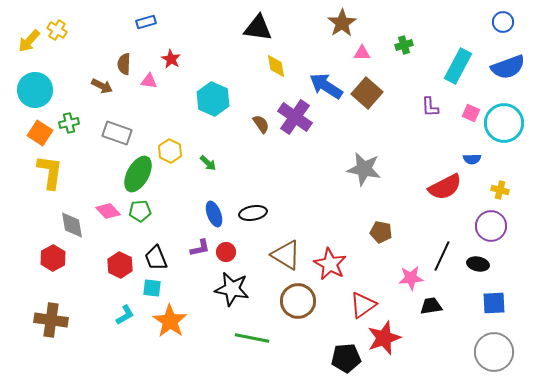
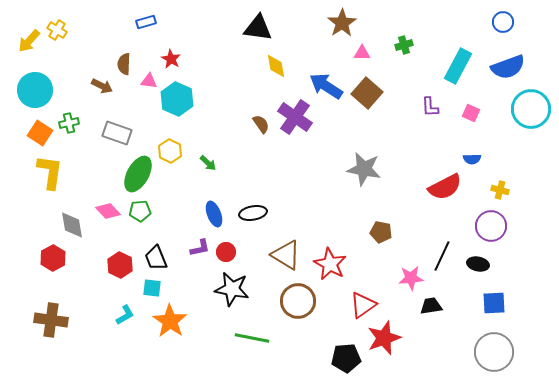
cyan hexagon at (213, 99): moved 36 px left
cyan circle at (504, 123): moved 27 px right, 14 px up
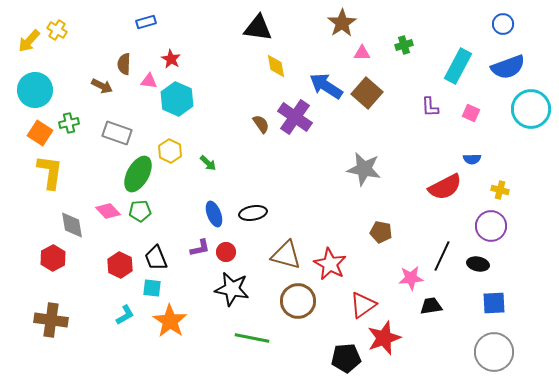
blue circle at (503, 22): moved 2 px down
brown triangle at (286, 255): rotated 16 degrees counterclockwise
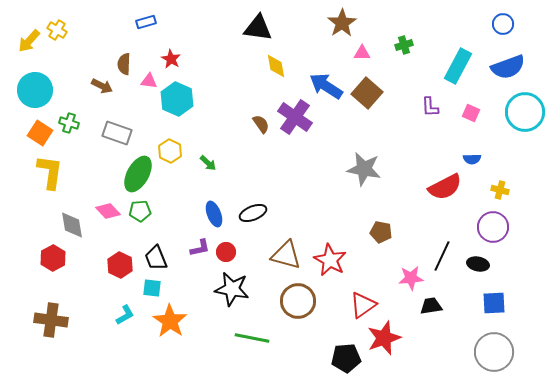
cyan circle at (531, 109): moved 6 px left, 3 px down
green cross at (69, 123): rotated 30 degrees clockwise
black ellipse at (253, 213): rotated 12 degrees counterclockwise
purple circle at (491, 226): moved 2 px right, 1 px down
red star at (330, 264): moved 4 px up
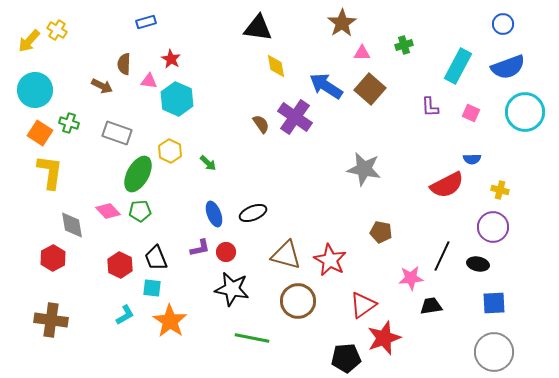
brown square at (367, 93): moved 3 px right, 4 px up
red semicircle at (445, 187): moved 2 px right, 2 px up
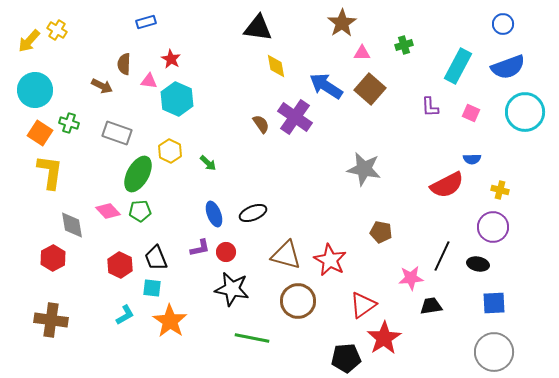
red star at (384, 338): rotated 12 degrees counterclockwise
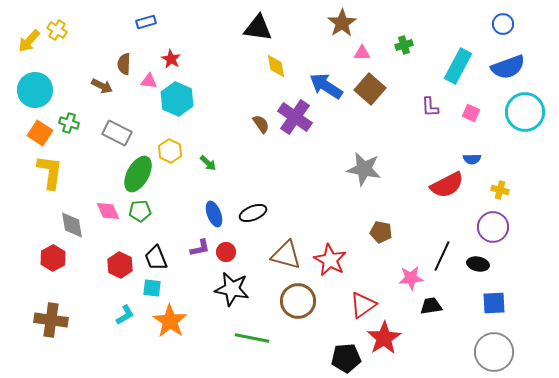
gray rectangle at (117, 133): rotated 8 degrees clockwise
pink diamond at (108, 211): rotated 20 degrees clockwise
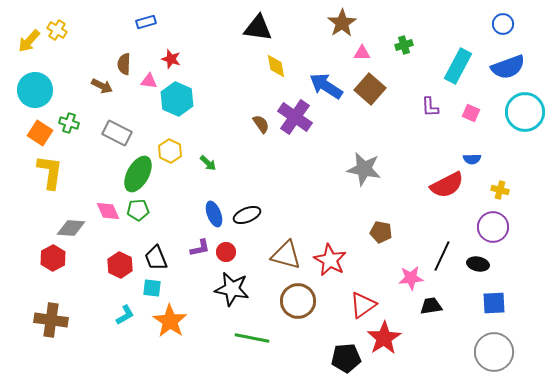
red star at (171, 59): rotated 12 degrees counterclockwise
green pentagon at (140, 211): moved 2 px left, 1 px up
black ellipse at (253, 213): moved 6 px left, 2 px down
gray diamond at (72, 225): moved 1 px left, 3 px down; rotated 76 degrees counterclockwise
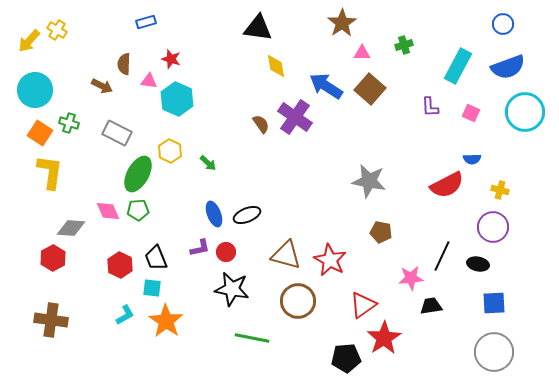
gray star at (364, 169): moved 5 px right, 12 px down
orange star at (170, 321): moved 4 px left
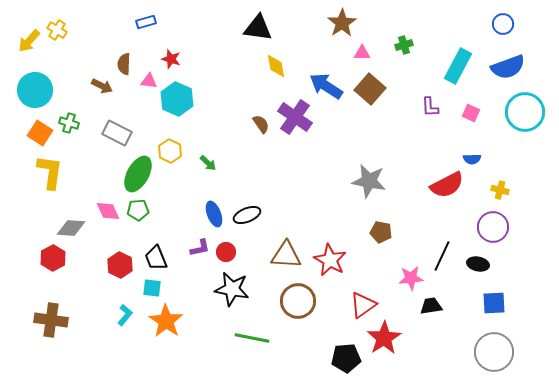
brown triangle at (286, 255): rotated 12 degrees counterclockwise
cyan L-shape at (125, 315): rotated 20 degrees counterclockwise
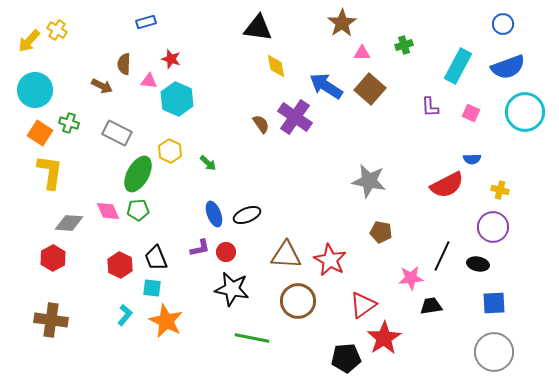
gray diamond at (71, 228): moved 2 px left, 5 px up
orange star at (166, 321): rotated 8 degrees counterclockwise
